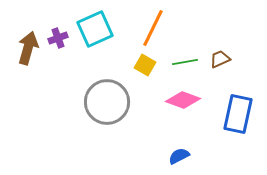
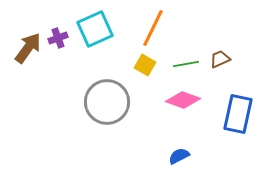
brown arrow: rotated 20 degrees clockwise
green line: moved 1 px right, 2 px down
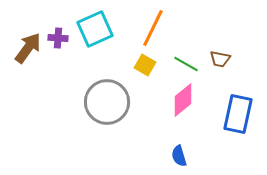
purple cross: rotated 24 degrees clockwise
brown trapezoid: rotated 145 degrees counterclockwise
green line: rotated 40 degrees clockwise
pink diamond: rotated 60 degrees counterclockwise
blue semicircle: rotated 80 degrees counterclockwise
